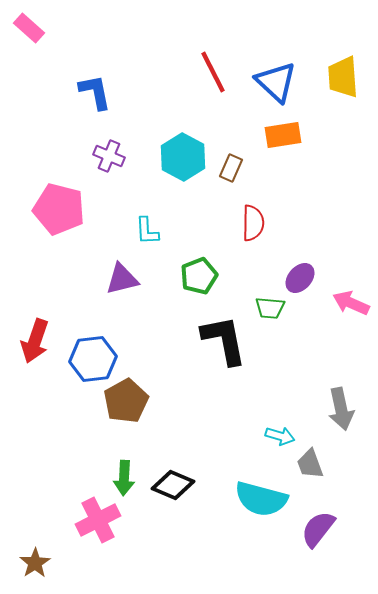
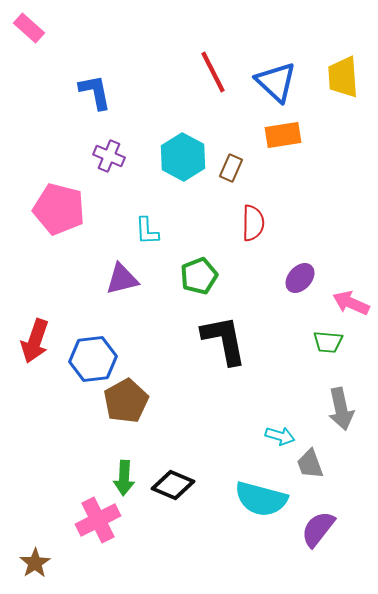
green trapezoid: moved 58 px right, 34 px down
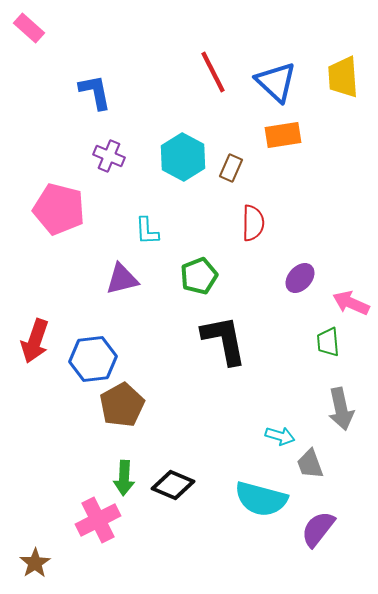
green trapezoid: rotated 80 degrees clockwise
brown pentagon: moved 4 px left, 4 px down
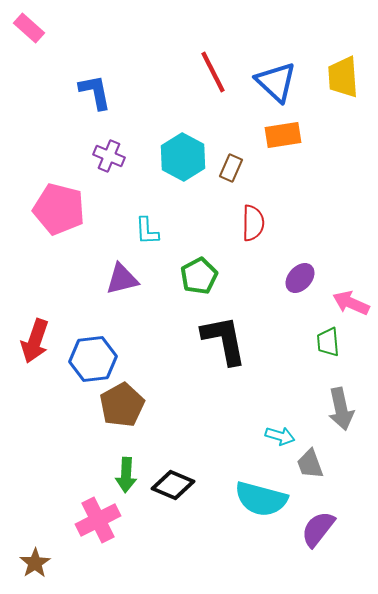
green pentagon: rotated 6 degrees counterclockwise
green arrow: moved 2 px right, 3 px up
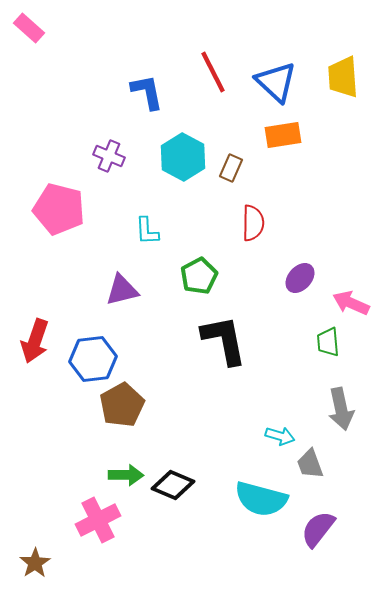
blue L-shape: moved 52 px right
purple triangle: moved 11 px down
green arrow: rotated 92 degrees counterclockwise
